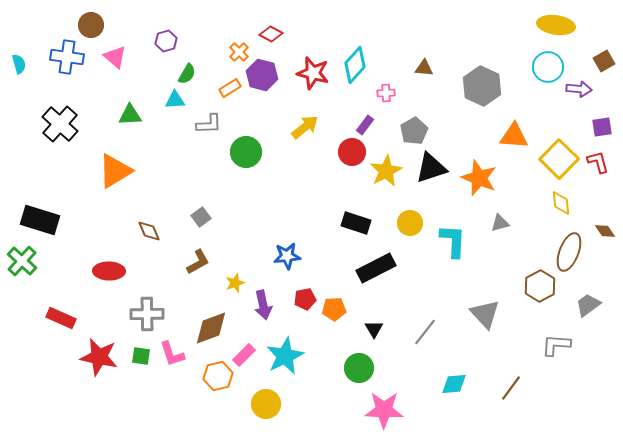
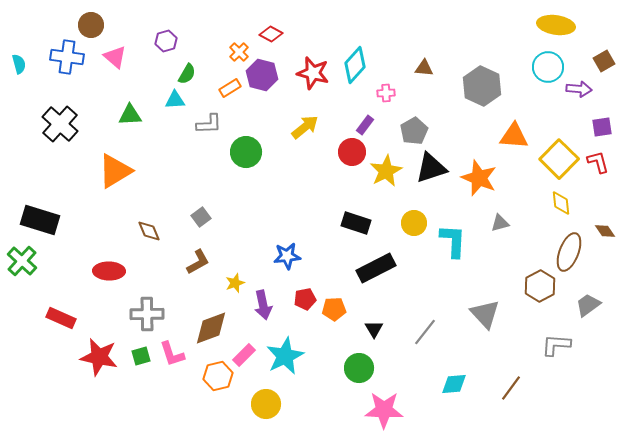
yellow circle at (410, 223): moved 4 px right
green square at (141, 356): rotated 24 degrees counterclockwise
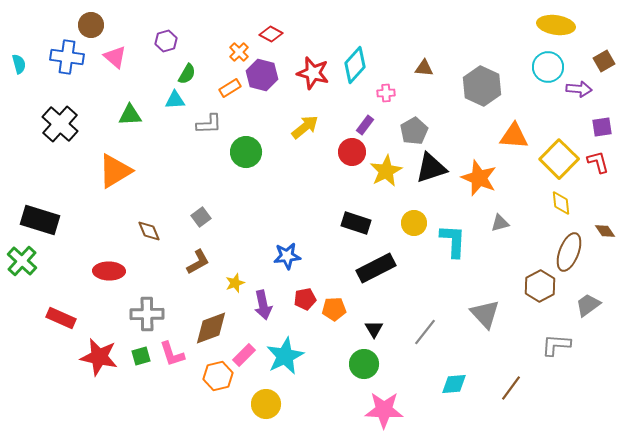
green circle at (359, 368): moved 5 px right, 4 px up
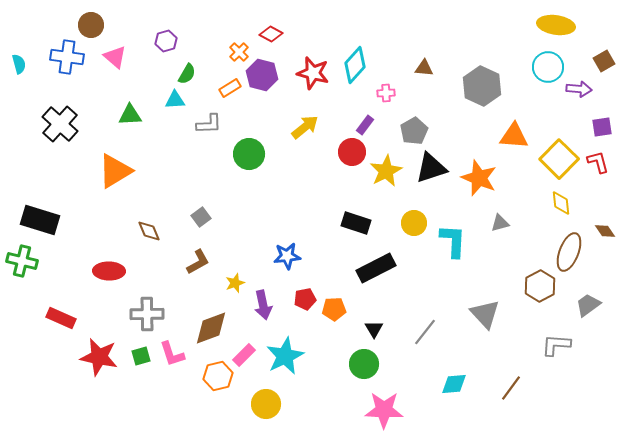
green circle at (246, 152): moved 3 px right, 2 px down
green cross at (22, 261): rotated 28 degrees counterclockwise
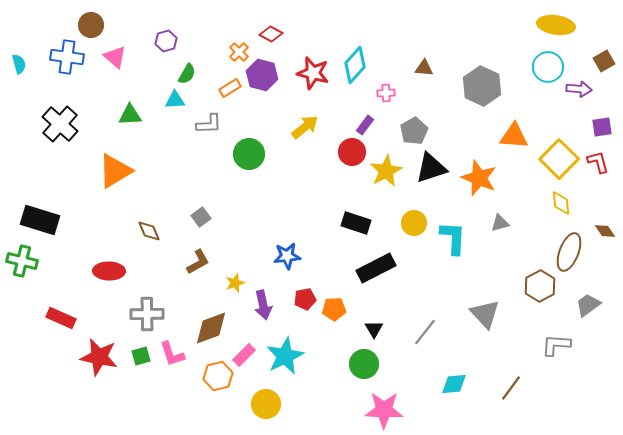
cyan L-shape at (453, 241): moved 3 px up
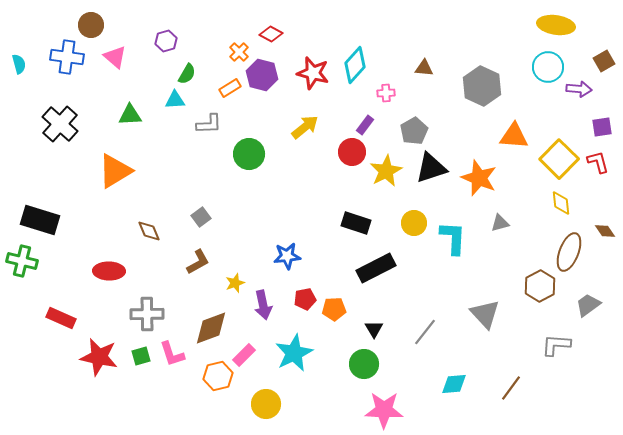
cyan star at (285, 356): moved 9 px right, 3 px up
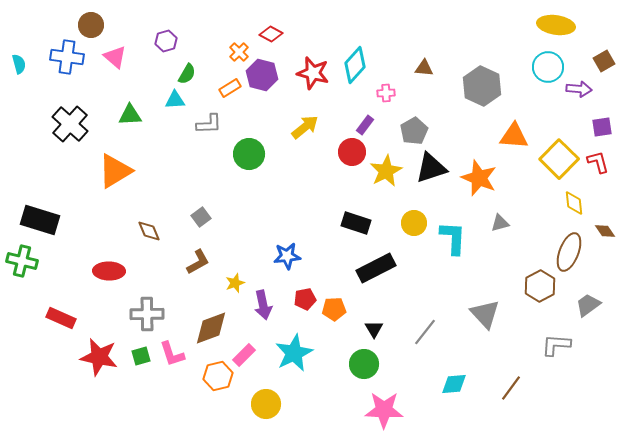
black cross at (60, 124): moved 10 px right
yellow diamond at (561, 203): moved 13 px right
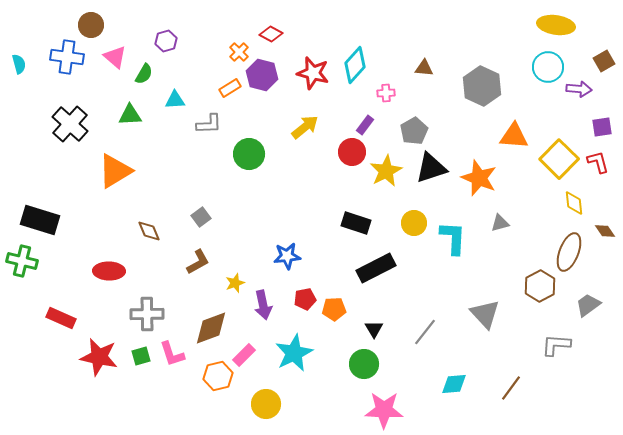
green semicircle at (187, 74): moved 43 px left
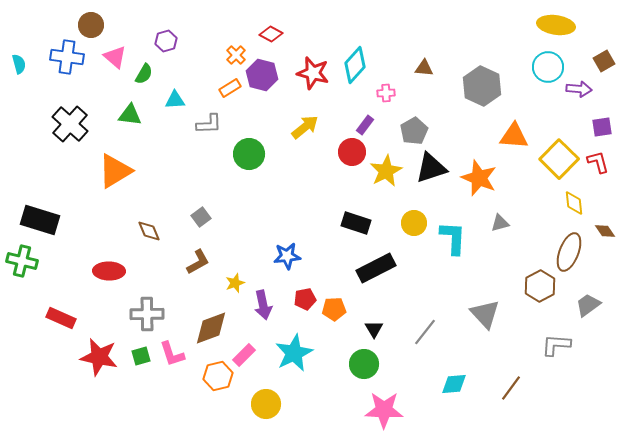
orange cross at (239, 52): moved 3 px left, 3 px down
green triangle at (130, 115): rotated 10 degrees clockwise
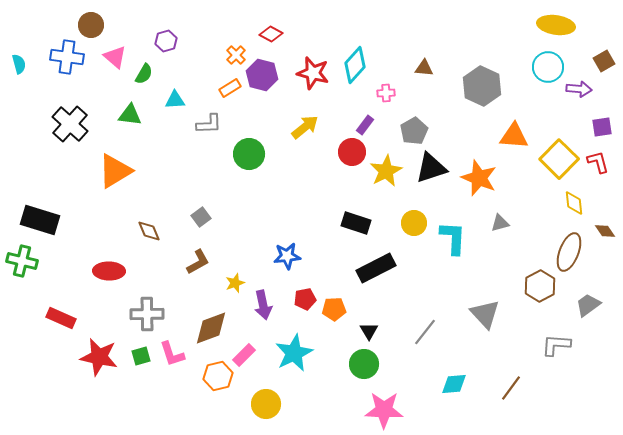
black triangle at (374, 329): moved 5 px left, 2 px down
